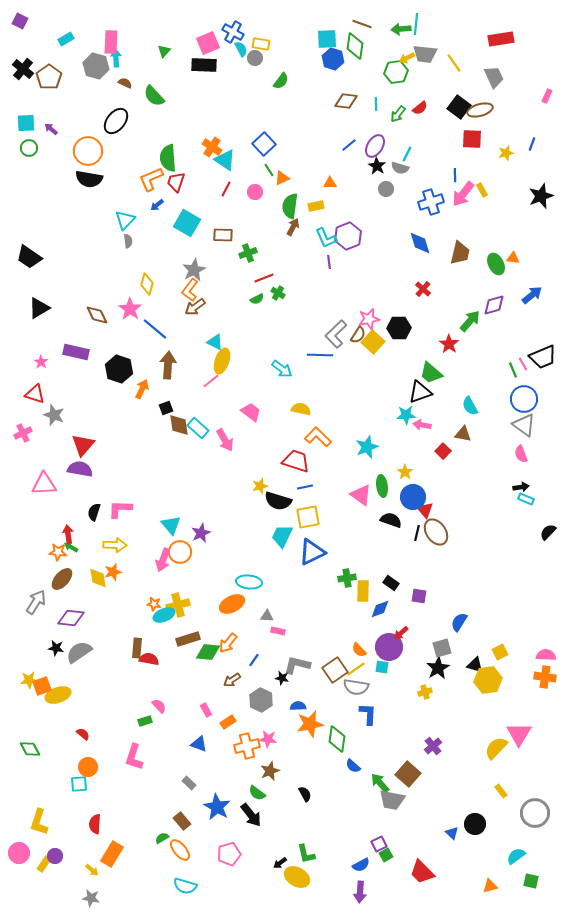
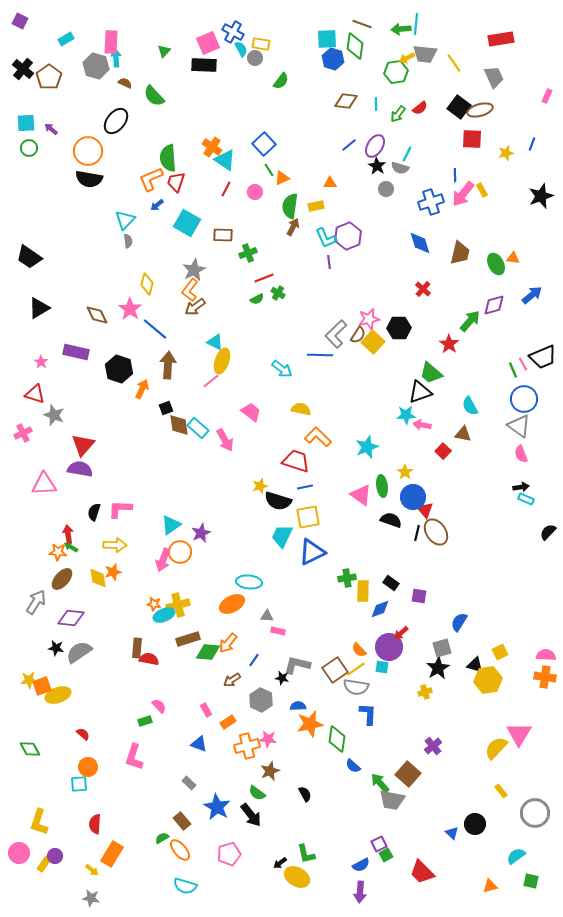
gray triangle at (524, 425): moved 5 px left, 1 px down
cyan triangle at (171, 525): rotated 35 degrees clockwise
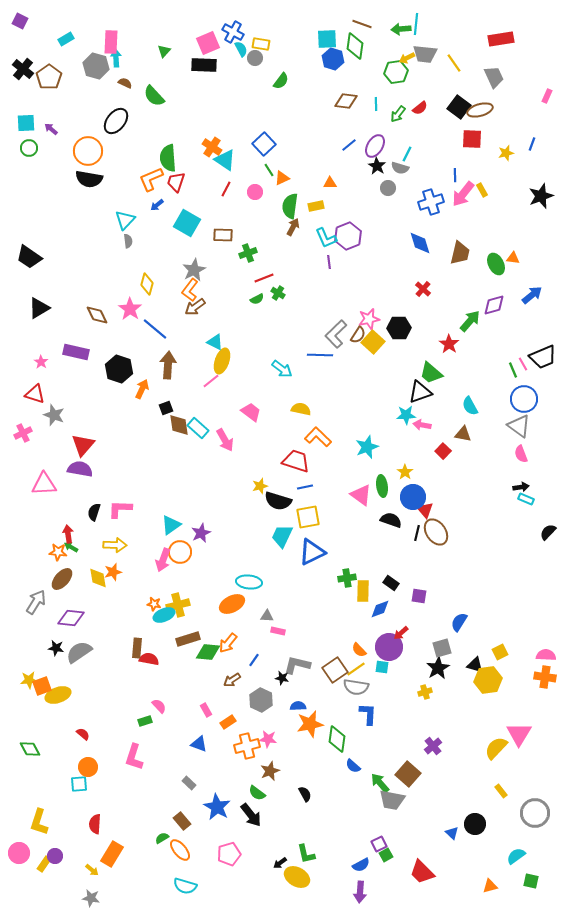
gray circle at (386, 189): moved 2 px right, 1 px up
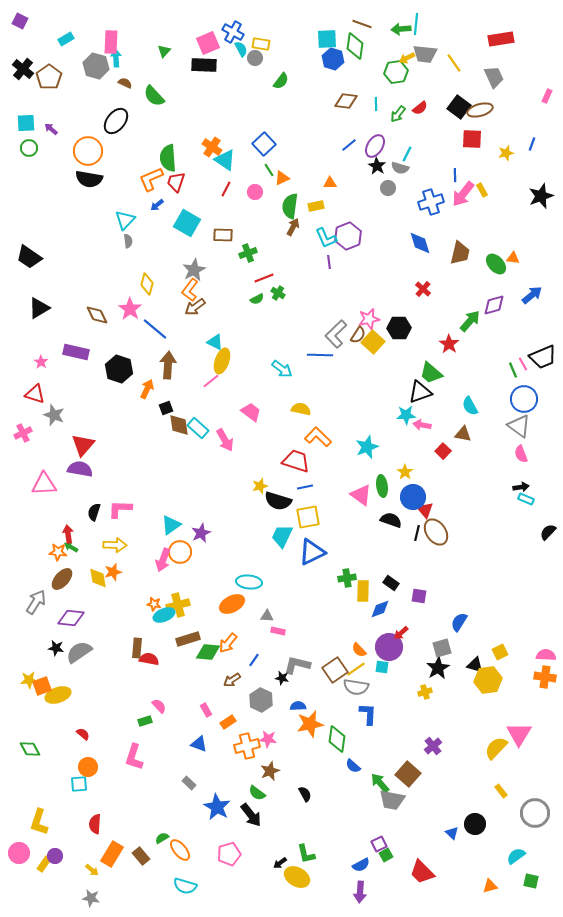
green ellipse at (496, 264): rotated 15 degrees counterclockwise
orange arrow at (142, 389): moved 5 px right
brown rectangle at (182, 821): moved 41 px left, 35 px down
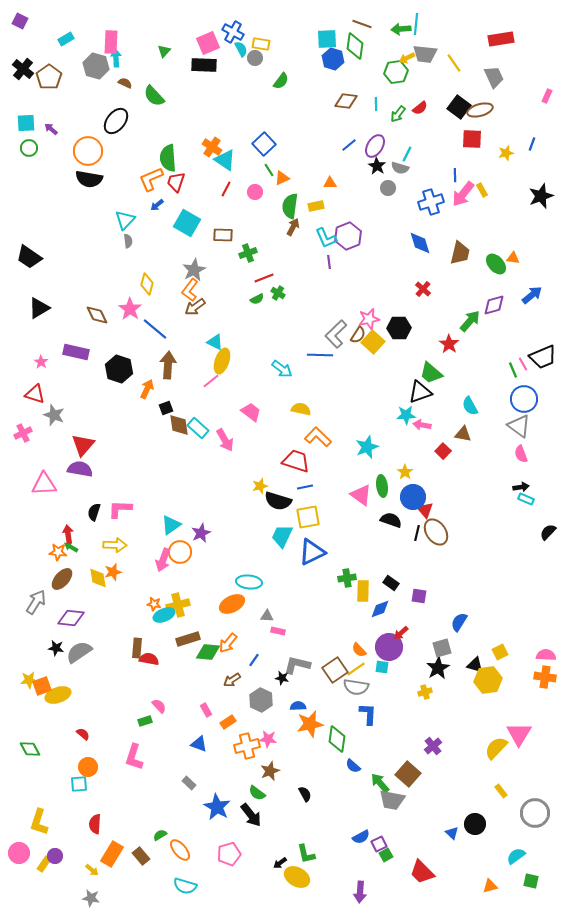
green semicircle at (162, 838): moved 2 px left, 3 px up
blue semicircle at (361, 865): moved 28 px up
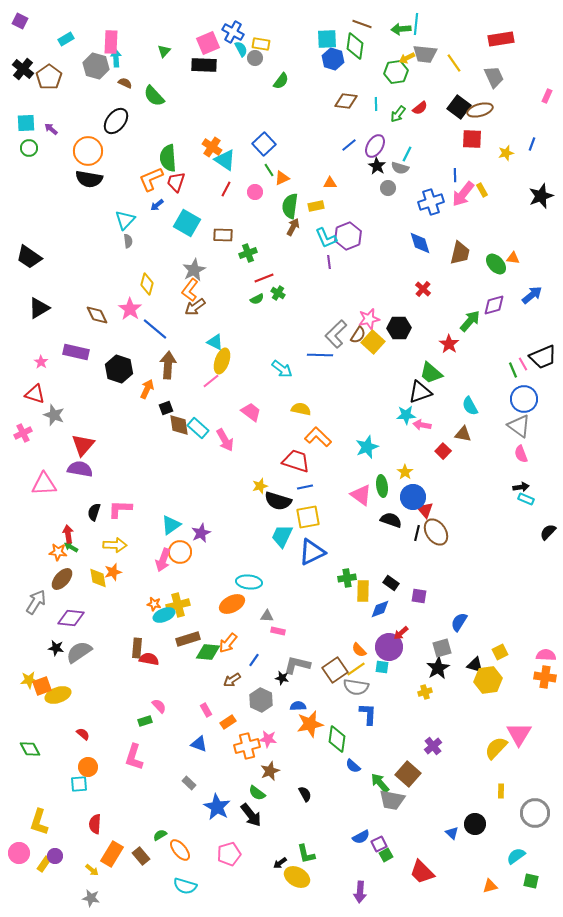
yellow rectangle at (501, 791): rotated 40 degrees clockwise
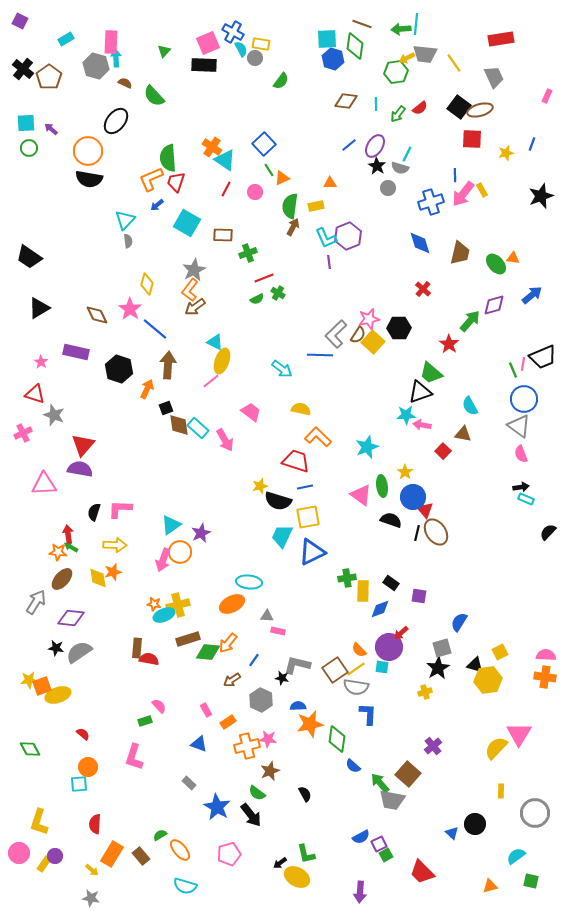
pink line at (523, 364): rotated 40 degrees clockwise
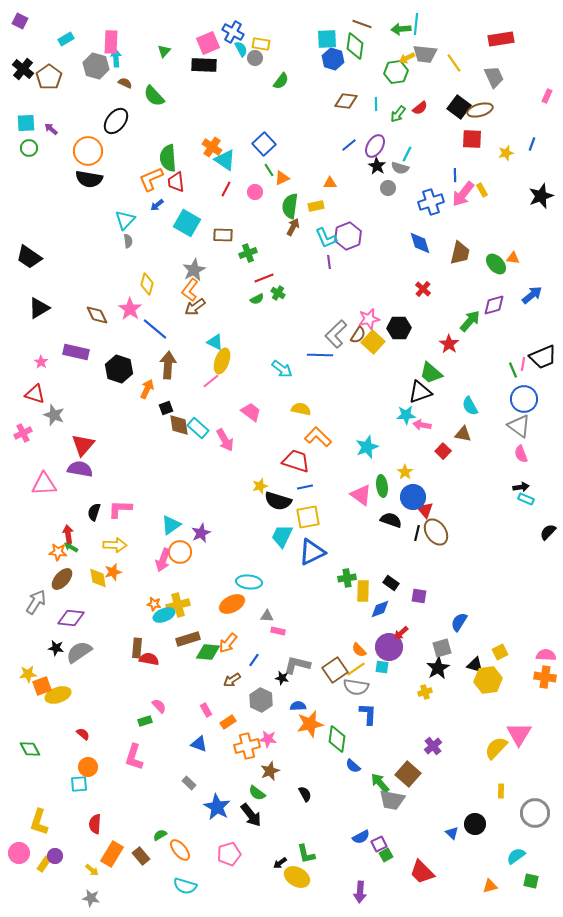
red trapezoid at (176, 182): rotated 25 degrees counterclockwise
yellow star at (29, 680): moved 1 px left, 6 px up
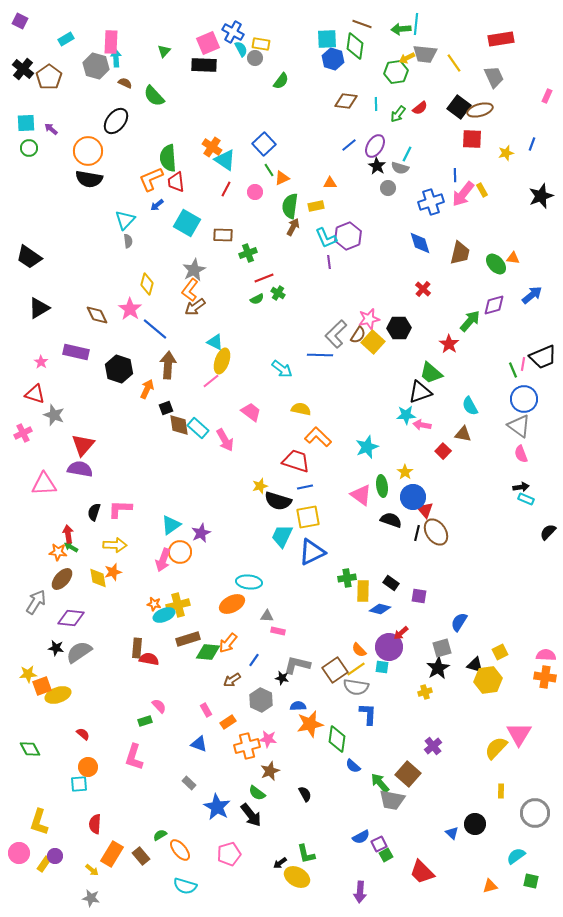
blue diamond at (380, 609): rotated 35 degrees clockwise
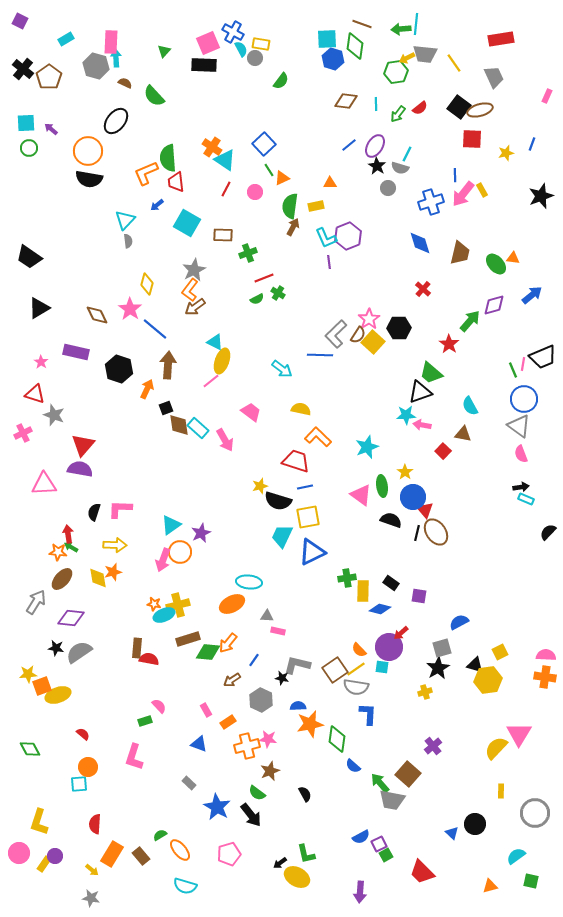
orange L-shape at (151, 179): moved 5 px left, 6 px up
pink star at (369, 319): rotated 20 degrees counterclockwise
blue semicircle at (459, 622): rotated 30 degrees clockwise
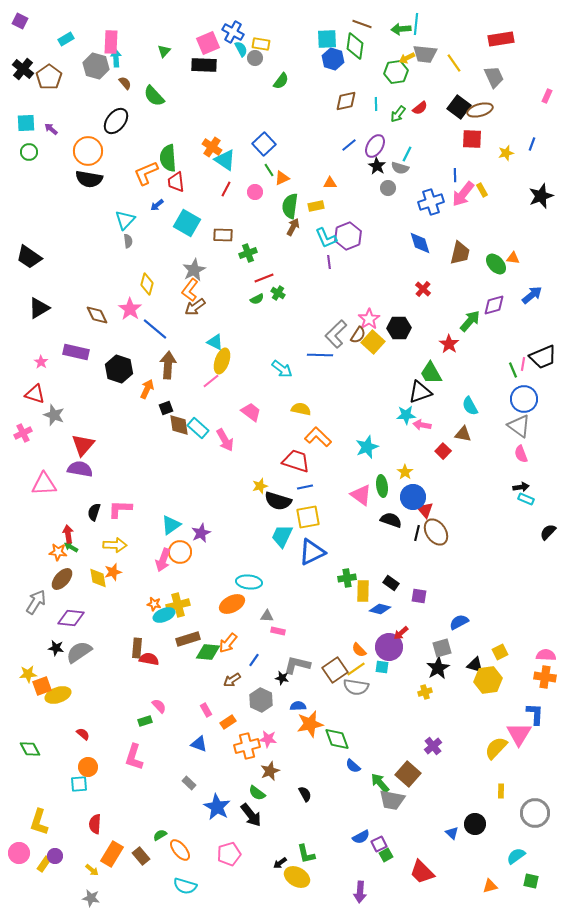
brown semicircle at (125, 83): rotated 24 degrees clockwise
brown diamond at (346, 101): rotated 20 degrees counterclockwise
green circle at (29, 148): moved 4 px down
green trapezoid at (431, 373): rotated 20 degrees clockwise
blue L-shape at (368, 714): moved 167 px right
green diamond at (337, 739): rotated 28 degrees counterclockwise
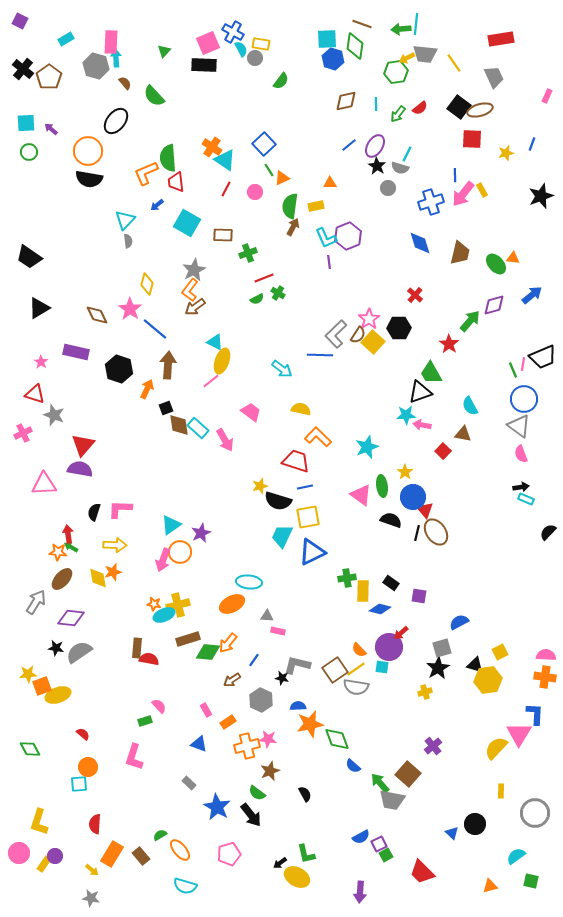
red cross at (423, 289): moved 8 px left, 6 px down
